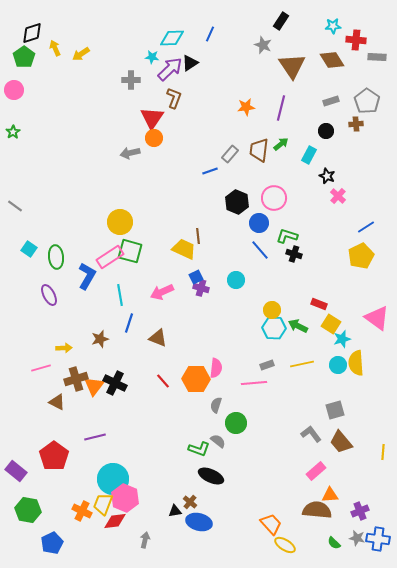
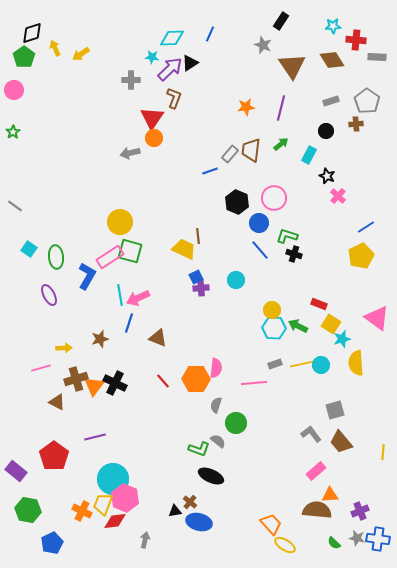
brown trapezoid at (259, 150): moved 8 px left
purple cross at (201, 288): rotated 21 degrees counterclockwise
pink arrow at (162, 292): moved 24 px left, 6 px down
gray rectangle at (267, 365): moved 8 px right, 1 px up
cyan circle at (338, 365): moved 17 px left
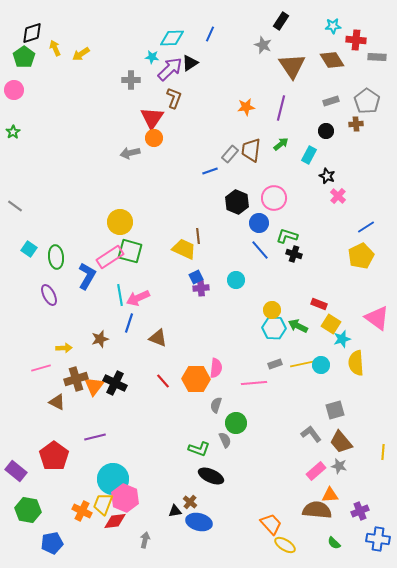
gray semicircle at (218, 441): moved 7 px right, 1 px up; rotated 28 degrees clockwise
gray star at (357, 538): moved 18 px left, 72 px up
blue pentagon at (52, 543): rotated 15 degrees clockwise
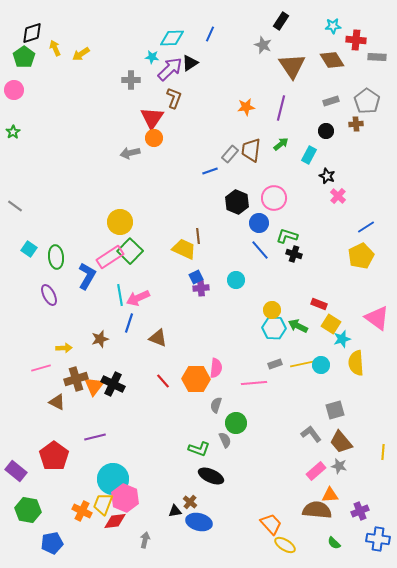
green square at (130, 251): rotated 30 degrees clockwise
black cross at (115, 383): moved 2 px left, 1 px down
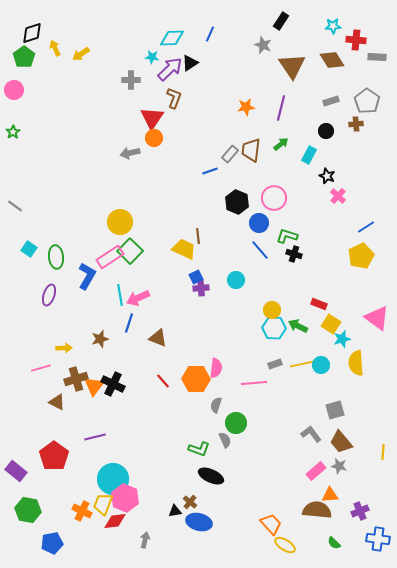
purple ellipse at (49, 295): rotated 45 degrees clockwise
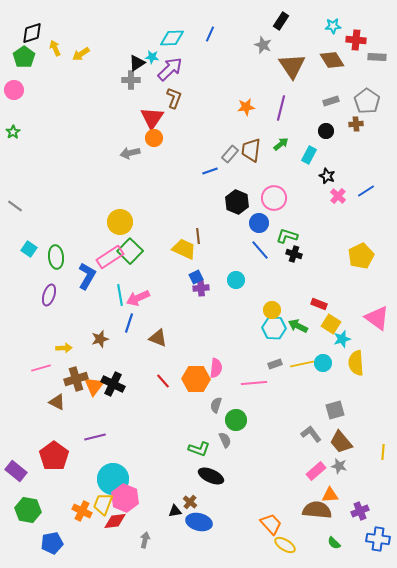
black triangle at (190, 63): moved 53 px left
blue line at (366, 227): moved 36 px up
cyan circle at (321, 365): moved 2 px right, 2 px up
green circle at (236, 423): moved 3 px up
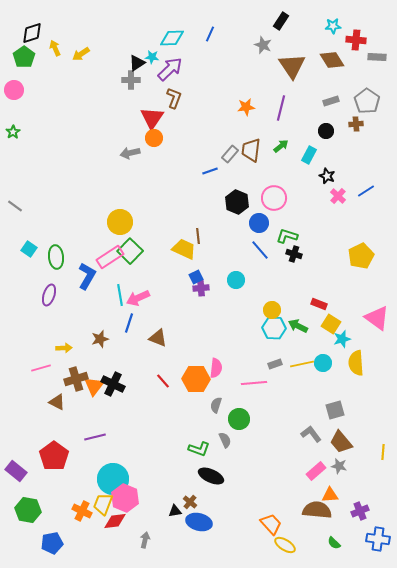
green arrow at (281, 144): moved 2 px down
green circle at (236, 420): moved 3 px right, 1 px up
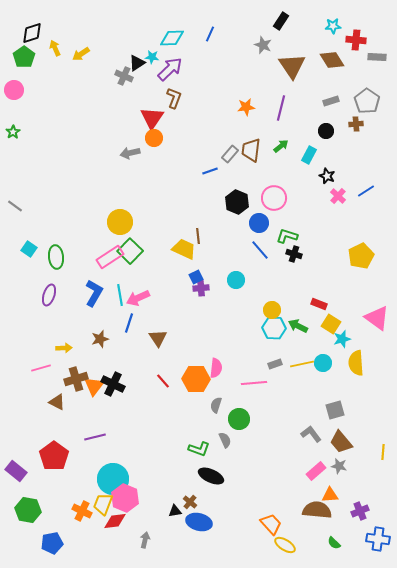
gray cross at (131, 80): moved 7 px left, 4 px up; rotated 24 degrees clockwise
blue L-shape at (87, 276): moved 7 px right, 17 px down
brown triangle at (158, 338): rotated 36 degrees clockwise
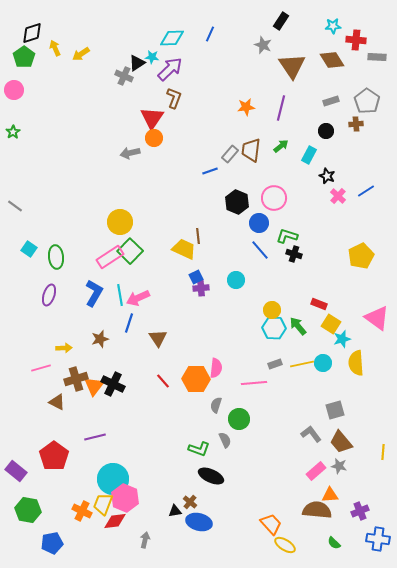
green arrow at (298, 326): rotated 24 degrees clockwise
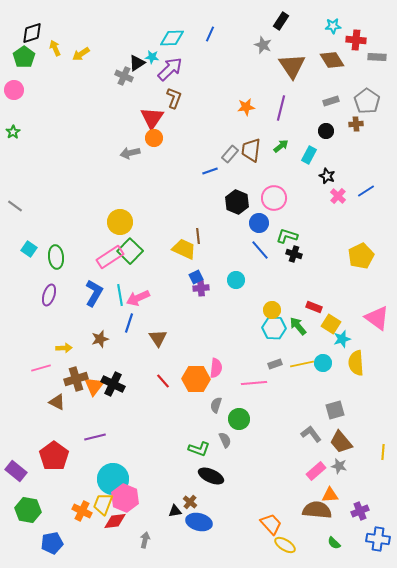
red rectangle at (319, 304): moved 5 px left, 3 px down
